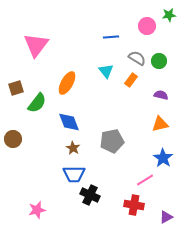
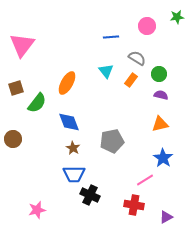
green star: moved 8 px right, 2 px down
pink triangle: moved 14 px left
green circle: moved 13 px down
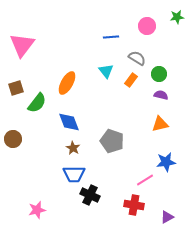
gray pentagon: rotated 30 degrees clockwise
blue star: moved 3 px right, 4 px down; rotated 30 degrees clockwise
purple triangle: moved 1 px right
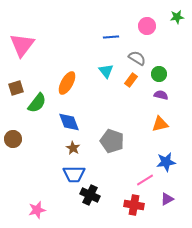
purple triangle: moved 18 px up
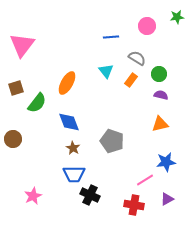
pink star: moved 4 px left, 14 px up; rotated 12 degrees counterclockwise
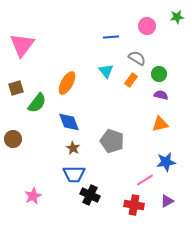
purple triangle: moved 2 px down
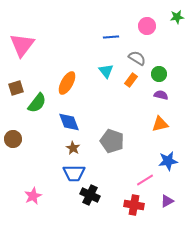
blue star: moved 2 px right, 1 px up
blue trapezoid: moved 1 px up
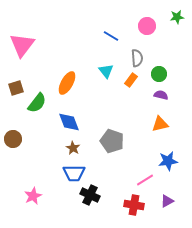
blue line: moved 1 px up; rotated 35 degrees clockwise
gray semicircle: rotated 54 degrees clockwise
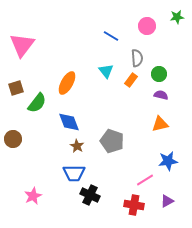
brown star: moved 4 px right, 2 px up
